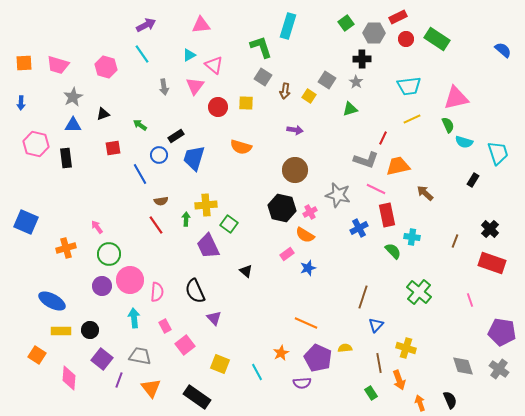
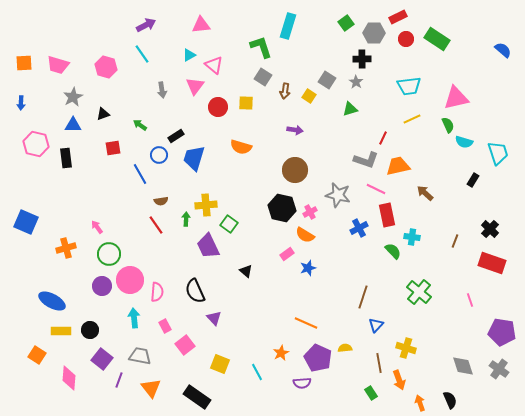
gray arrow at (164, 87): moved 2 px left, 3 px down
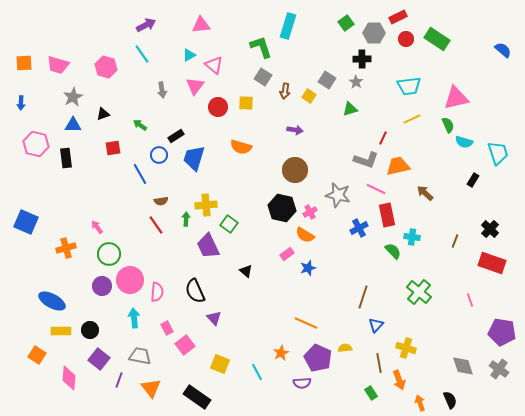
pink rectangle at (165, 326): moved 2 px right, 2 px down
purple square at (102, 359): moved 3 px left
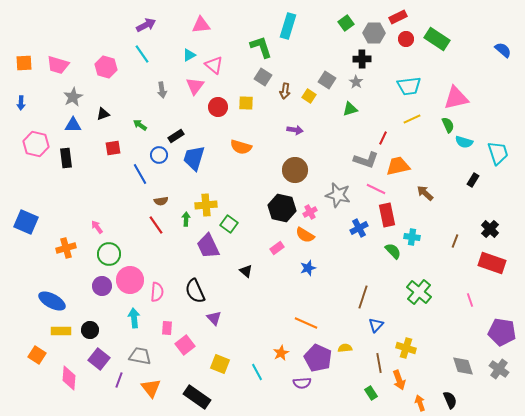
pink rectangle at (287, 254): moved 10 px left, 6 px up
pink rectangle at (167, 328): rotated 32 degrees clockwise
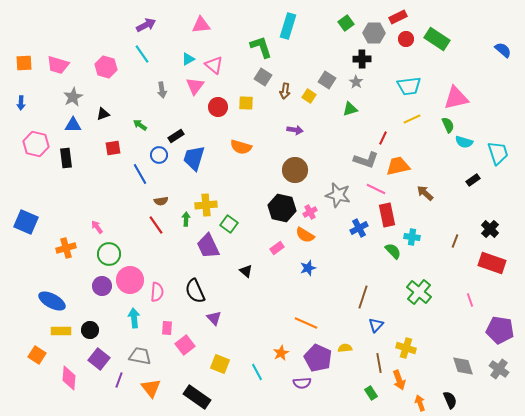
cyan triangle at (189, 55): moved 1 px left, 4 px down
black rectangle at (473, 180): rotated 24 degrees clockwise
purple pentagon at (502, 332): moved 2 px left, 2 px up
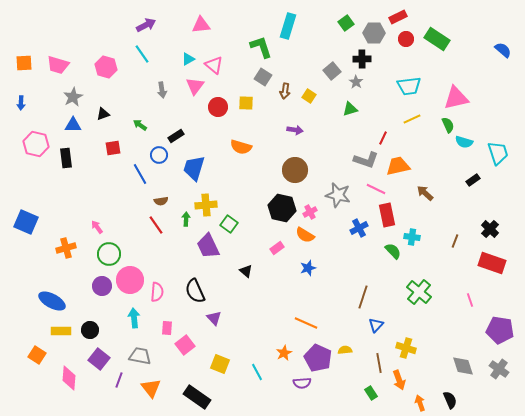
gray square at (327, 80): moved 5 px right, 9 px up; rotated 18 degrees clockwise
blue trapezoid at (194, 158): moved 10 px down
yellow semicircle at (345, 348): moved 2 px down
orange star at (281, 353): moved 3 px right
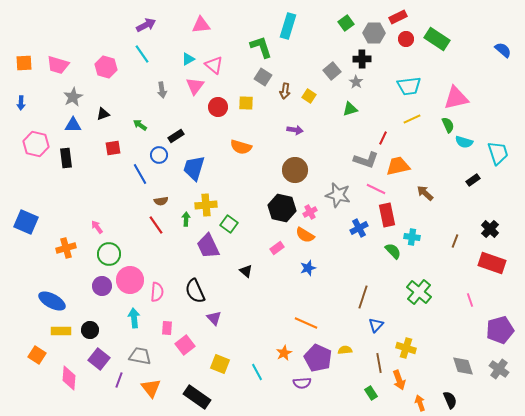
purple pentagon at (500, 330): rotated 24 degrees counterclockwise
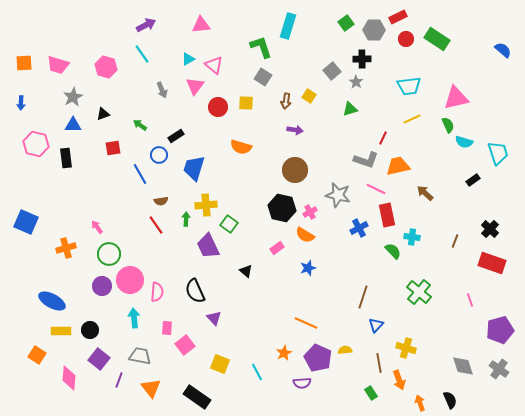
gray hexagon at (374, 33): moved 3 px up
gray arrow at (162, 90): rotated 14 degrees counterclockwise
brown arrow at (285, 91): moved 1 px right, 10 px down
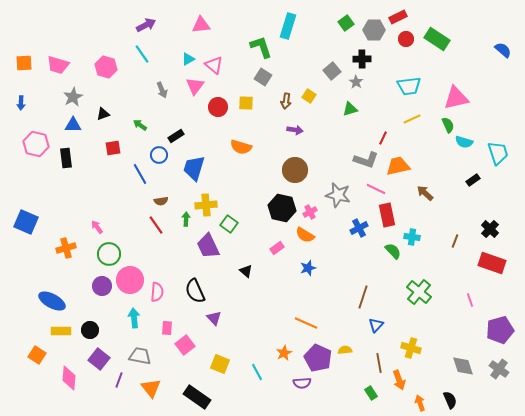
yellow cross at (406, 348): moved 5 px right
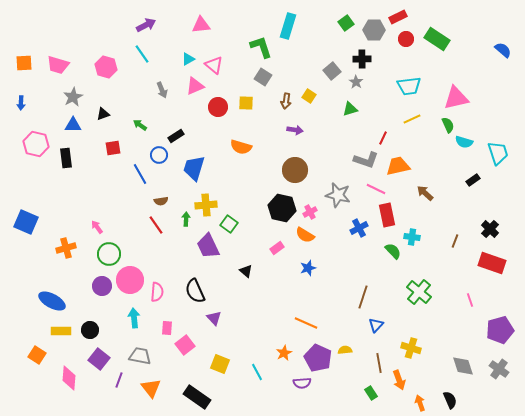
pink triangle at (195, 86): rotated 30 degrees clockwise
